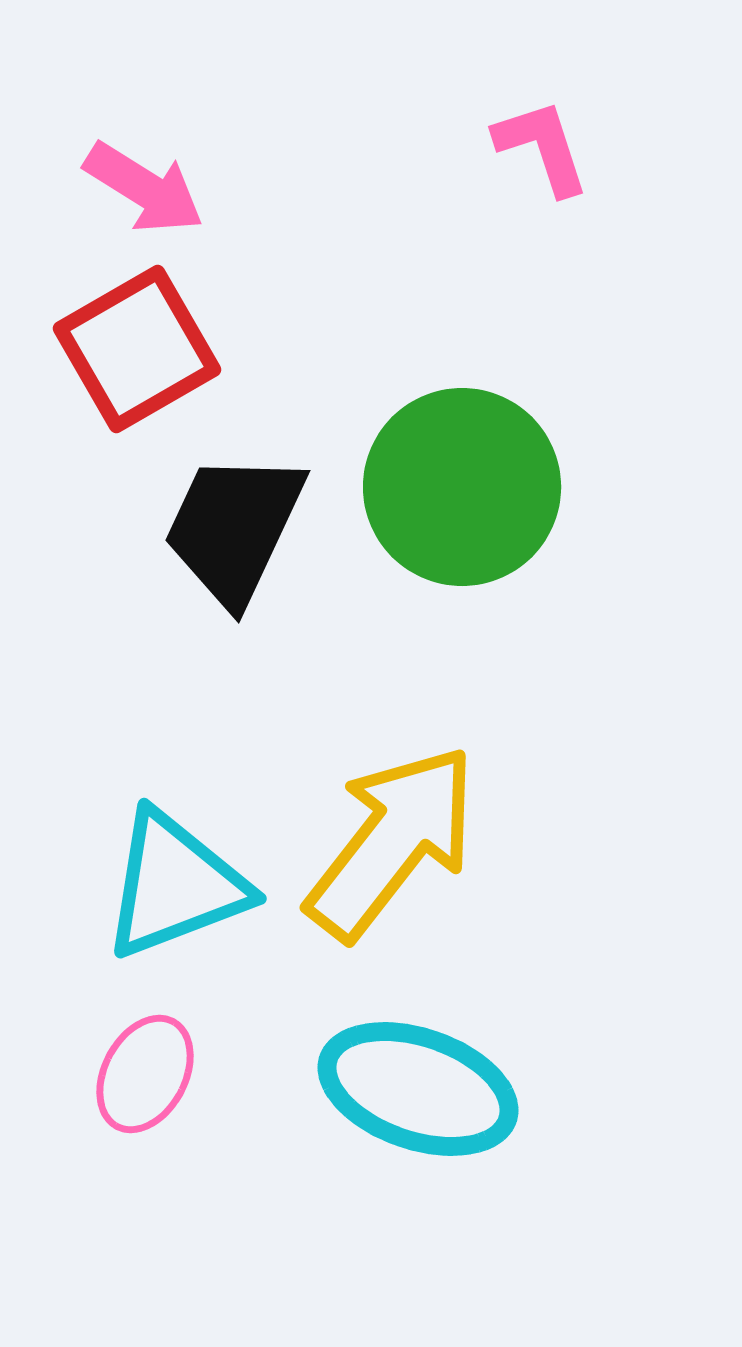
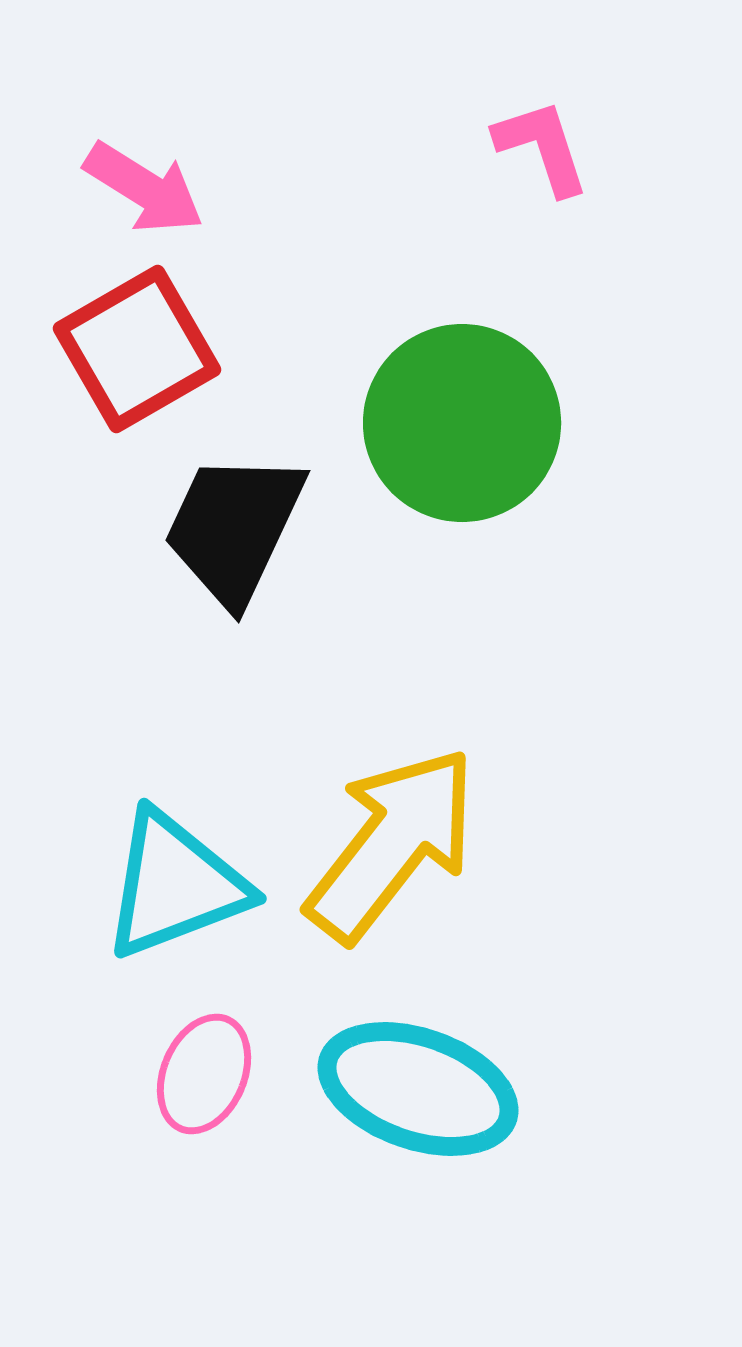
green circle: moved 64 px up
yellow arrow: moved 2 px down
pink ellipse: moved 59 px right; rotated 5 degrees counterclockwise
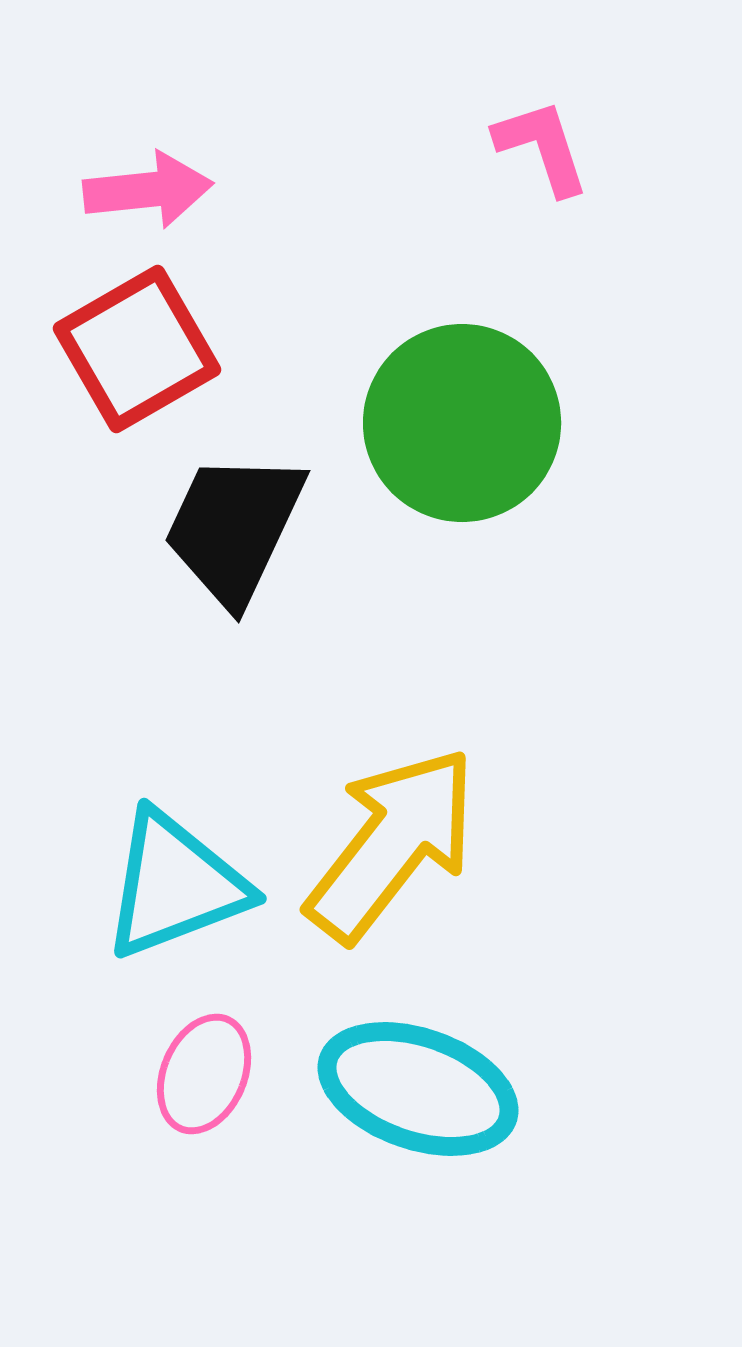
pink arrow: moved 4 px right, 2 px down; rotated 38 degrees counterclockwise
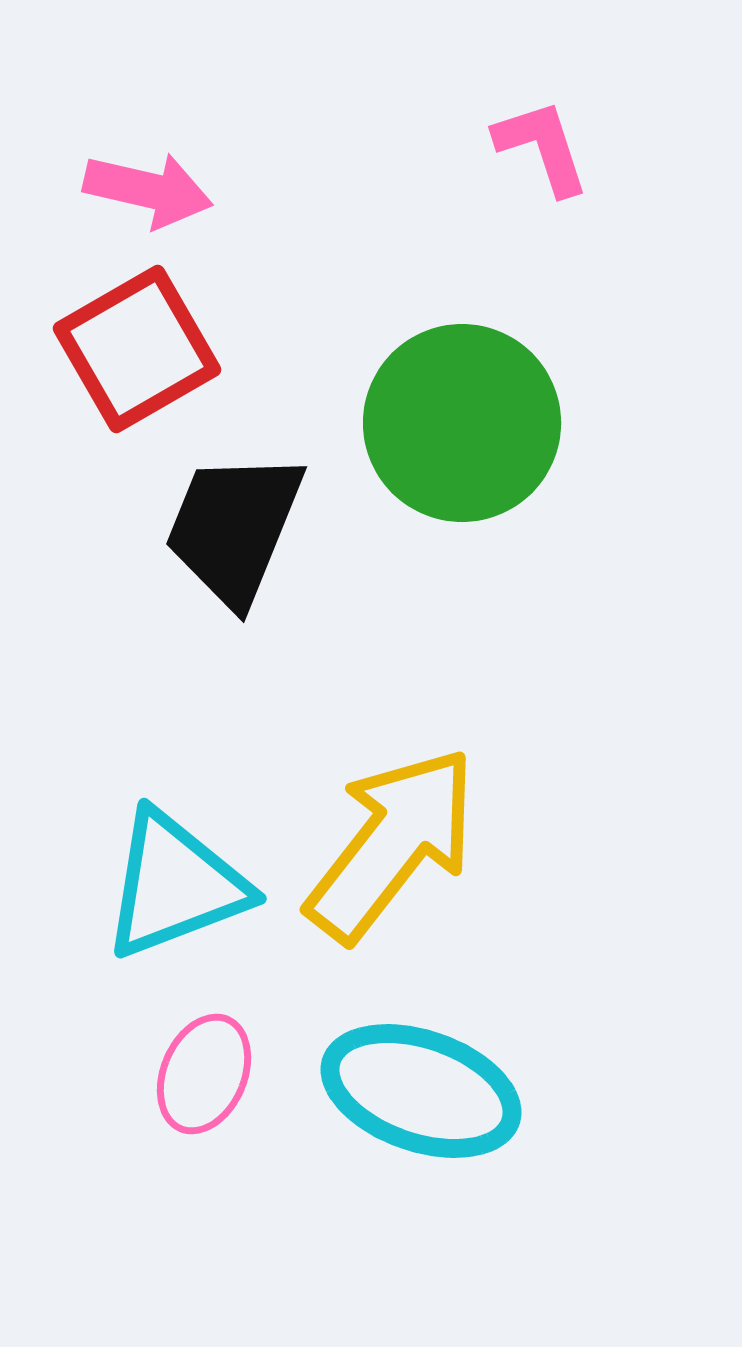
pink arrow: rotated 19 degrees clockwise
black trapezoid: rotated 3 degrees counterclockwise
cyan ellipse: moved 3 px right, 2 px down
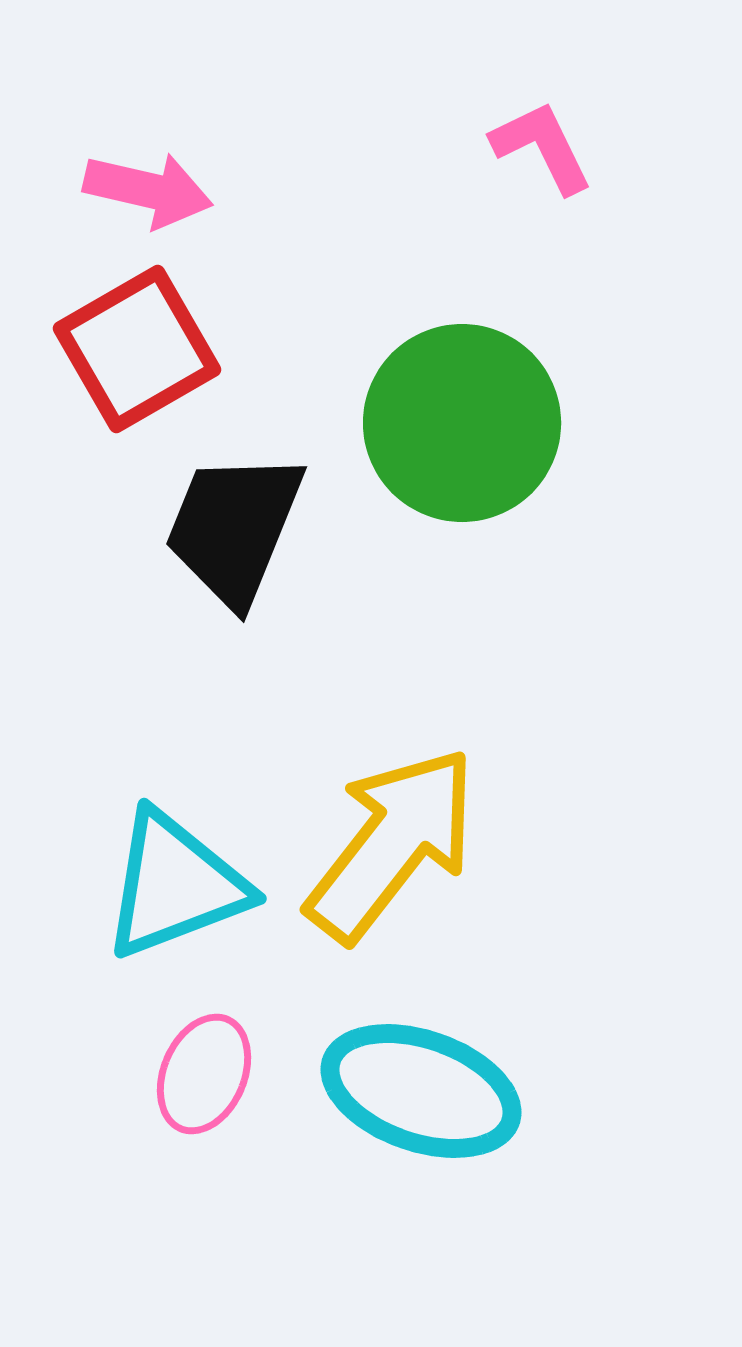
pink L-shape: rotated 8 degrees counterclockwise
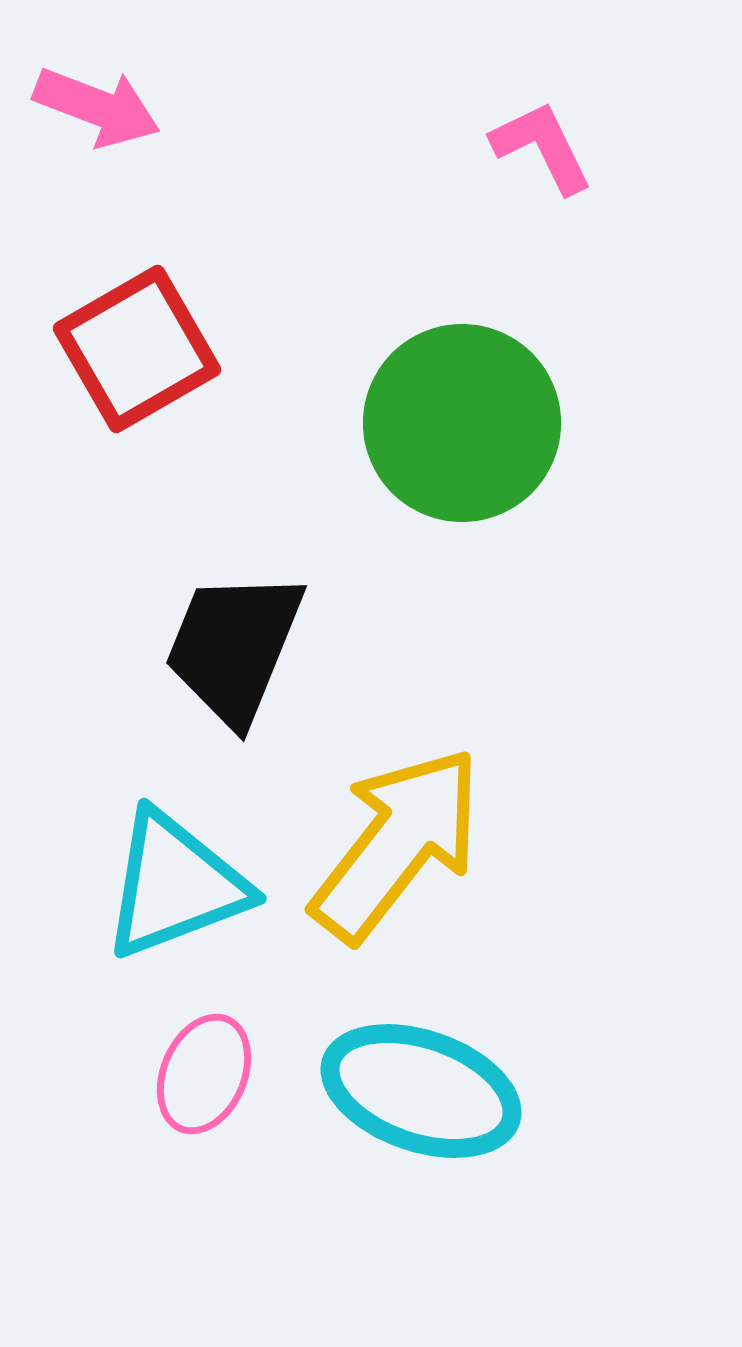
pink arrow: moved 51 px left, 83 px up; rotated 8 degrees clockwise
black trapezoid: moved 119 px down
yellow arrow: moved 5 px right
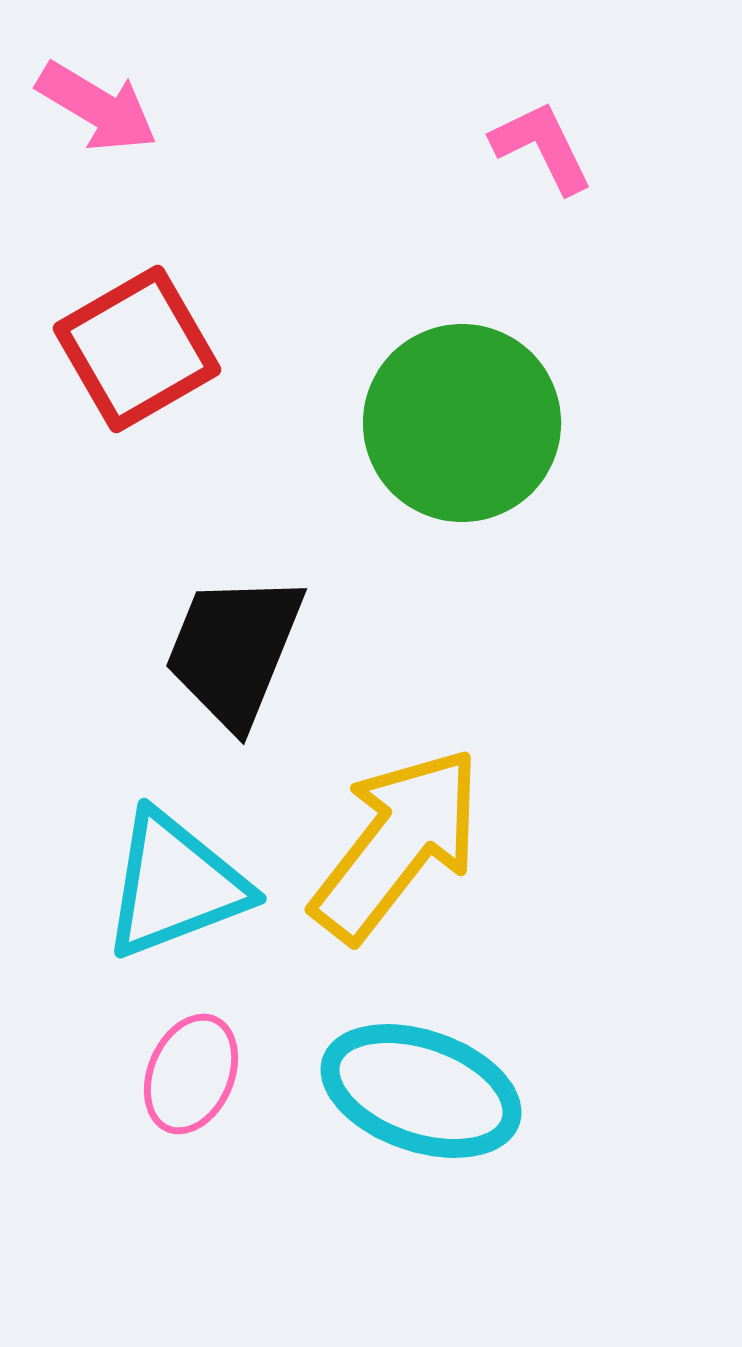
pink arrow: rotated 10 degrees clockwise
black trapezoid: moved 3 px down
pink ellipse: moved 13 px left
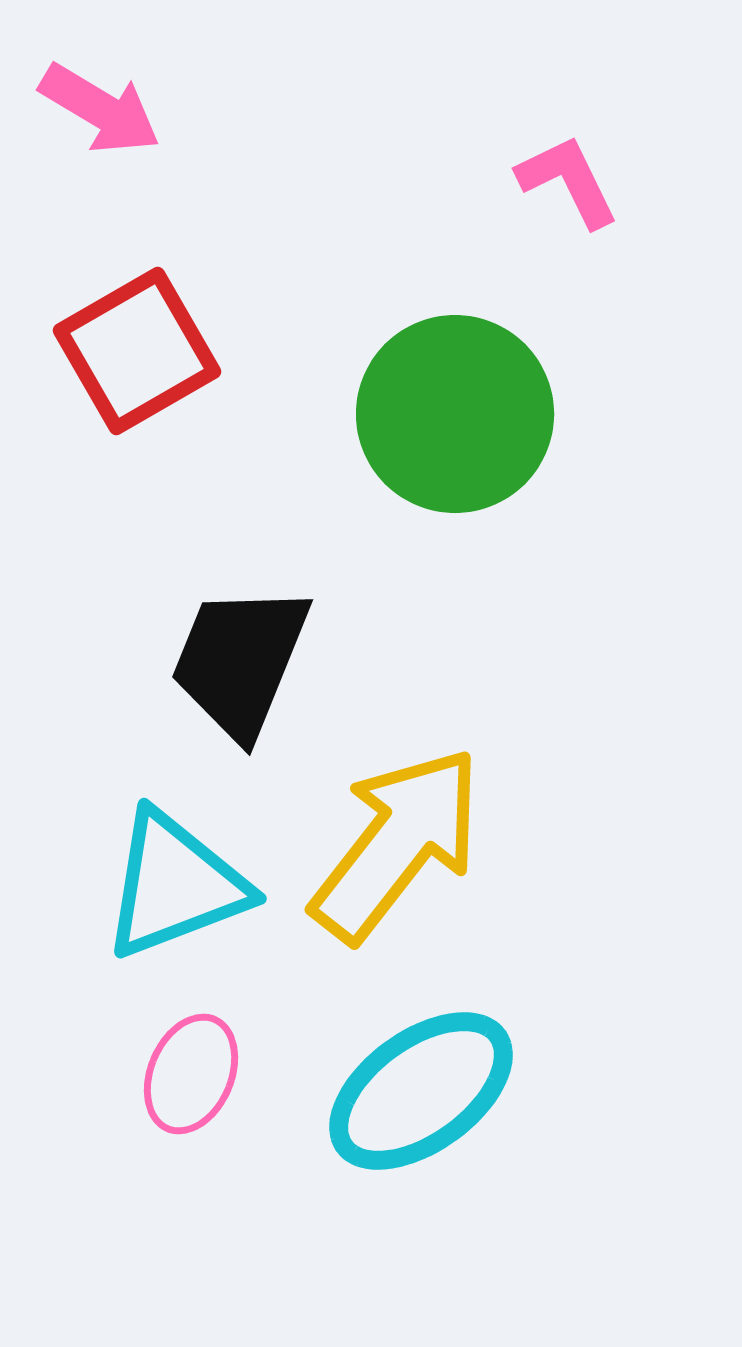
pink arrow: moved 3 px right, 2 px down
pink L-shape: moved 26 px right, 34 px down
red square: moved 2 px down
green circle: moved 7 px left, 9 px up
black trapezoid: moved 6 px right, 11 px down
cyan ellipse: rotated 55 degrees counterclockwise
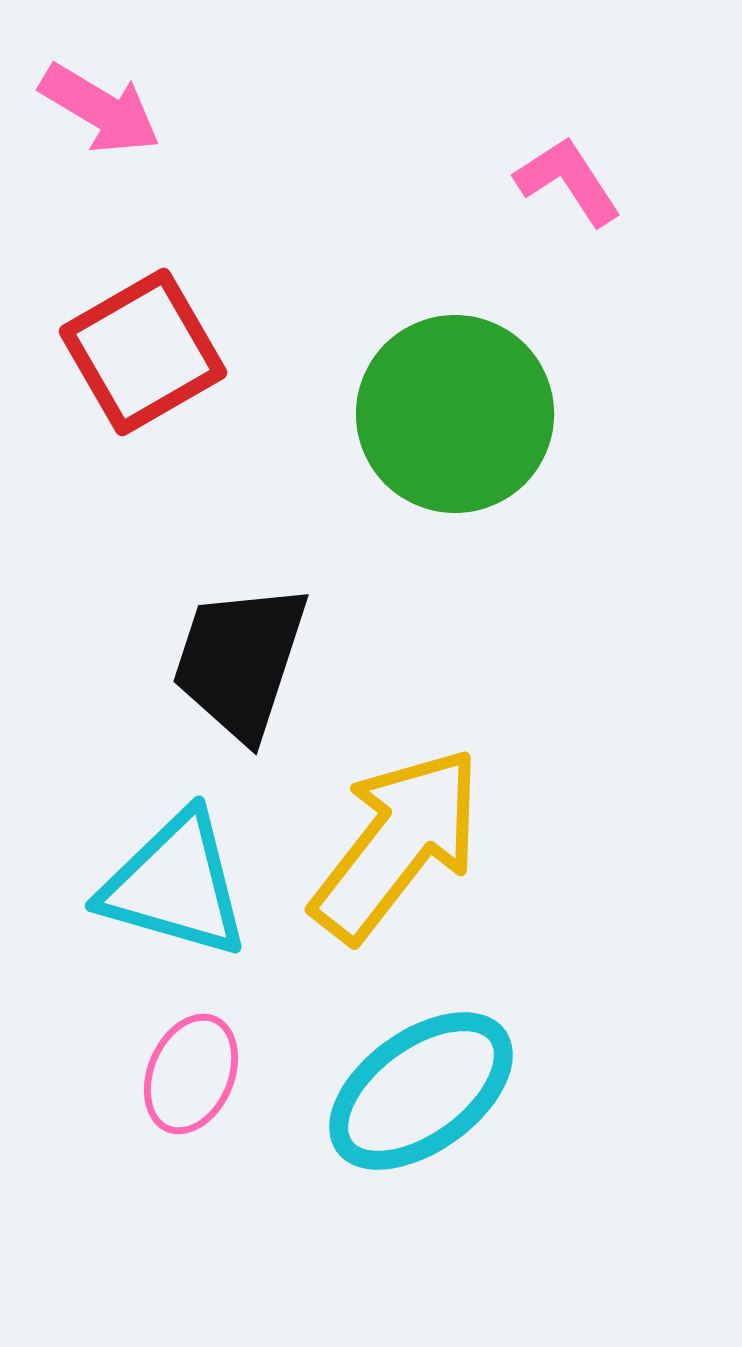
pink L-shape: rotated 7 degrees counterclockwise
red square: moved 6 px right, 1 px down
black trapezoid: rotated 4 degrees counterclockwise
cyan triangle: rotated 37 degrees clockwise
